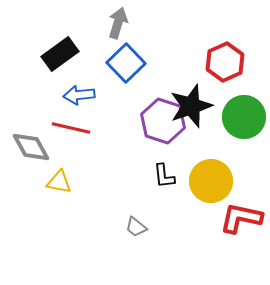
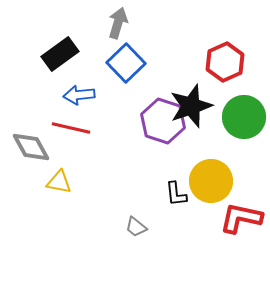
black L-shape: moved 12 px right, 18 px down
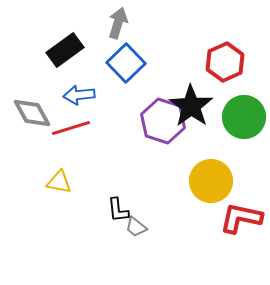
black rectangle: moved 5 px right, 4 px up
black star: rotated 18 degrees counterclockwise
red line: rotated 30 degrees counterclockwise
gray diamond: moved 1 px right, 34 px up
black L-shape: moved 58 px left, 16 px down
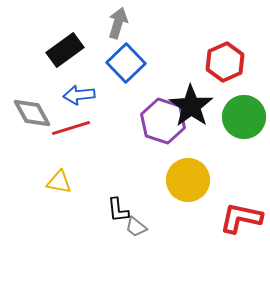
yellow circle: moved 23 px left, 1 px up
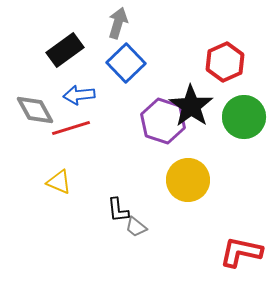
gray diamond: moved 3 px right, 3 px up
yellow triangle: rotated 12 degrees clockwise
red L-shape: moved 34 px down
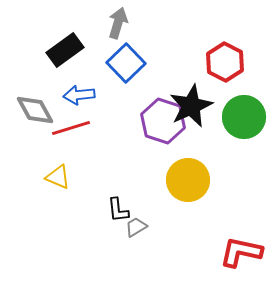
red hexagon: rotated 9 degrees counterclockwise
black star: rotated 12 degrees clockwise
yellow triangle: moved 1 px left, 5 px up
gray trapezoid: rotated 110 degrees clockwise
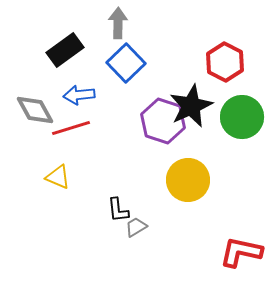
gray arrow: rotated 16 degrees counterclockwise
green circle: moved 2 px left
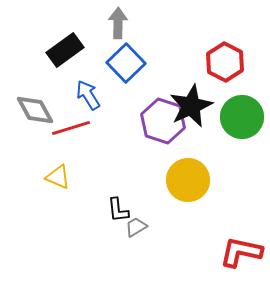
blue arrow: moved 9 px right; rotated 64 degrees clockwise
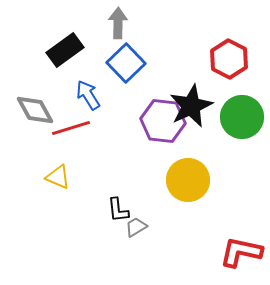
red hexagon: moved 4 px right, 3 px up
purple hexagon: rotated 12 degrees counterclockwise
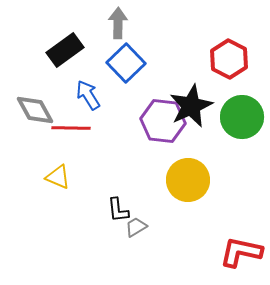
red line: rotated 18 degrees clockwise
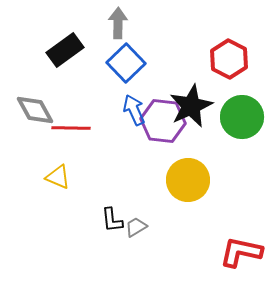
blue arrow: moved 46 px right, 15 px down; rotated 8 degrees clockwise
black L-shape: moved 6 px left, 10 px down
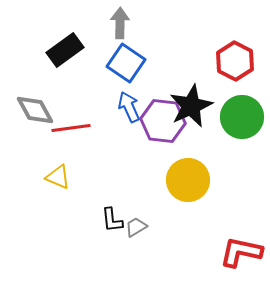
gray arrow: moved 2 px right
red hexagon: moved 6 px right, 2 px down
blue square: rotated 12 degrees counterclockwise
blue arrow: moved 5 px left, 3 px up
red line: rotated 9 degrees counterclockwise
